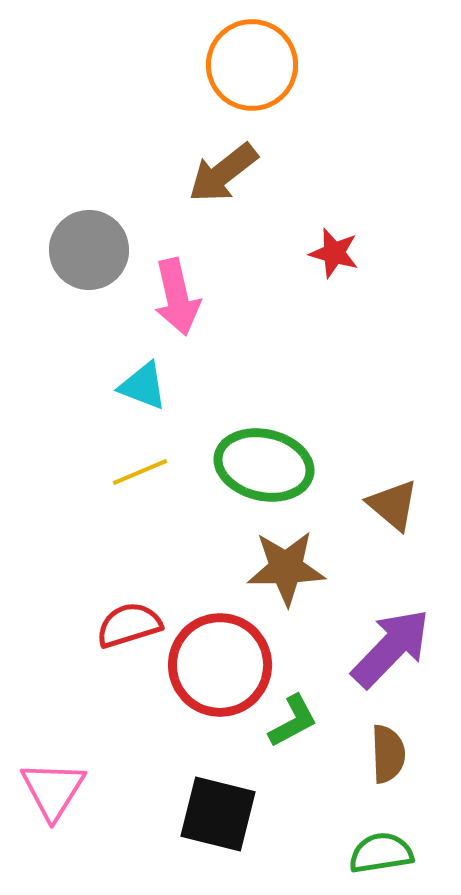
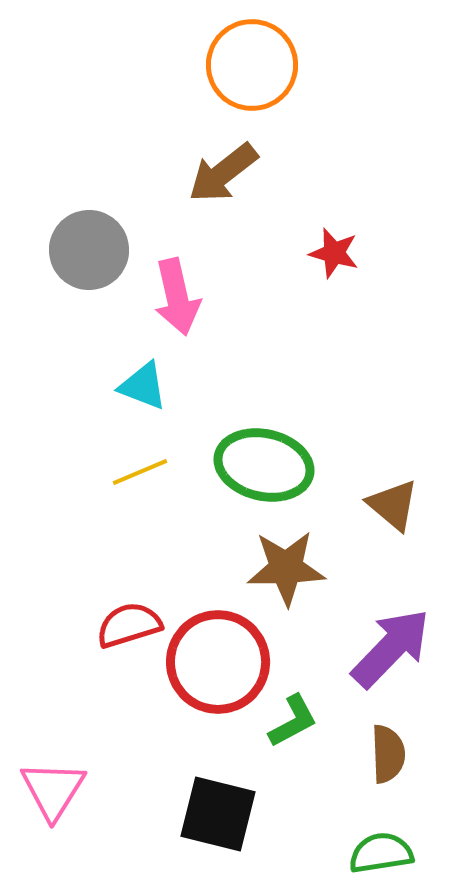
red circle: moved 2 px left, 3 px up
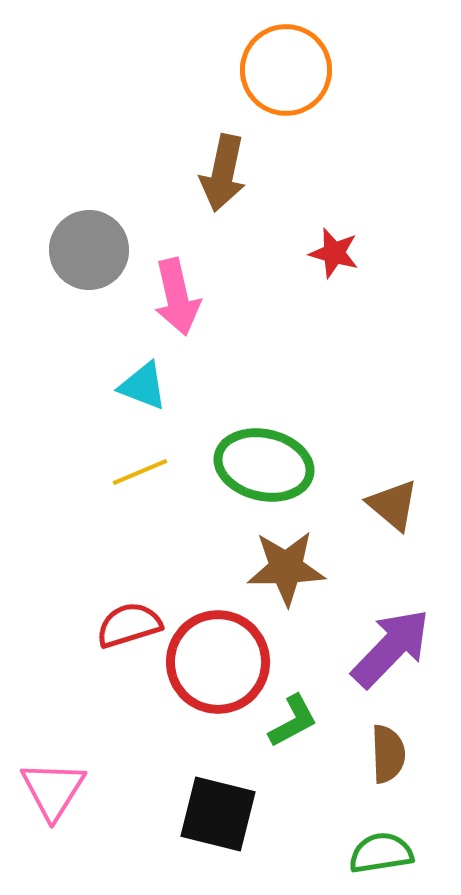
orange circle: moved 34 px right, 5 px down
brown arrow: rotated 40 degrees counterclockwise
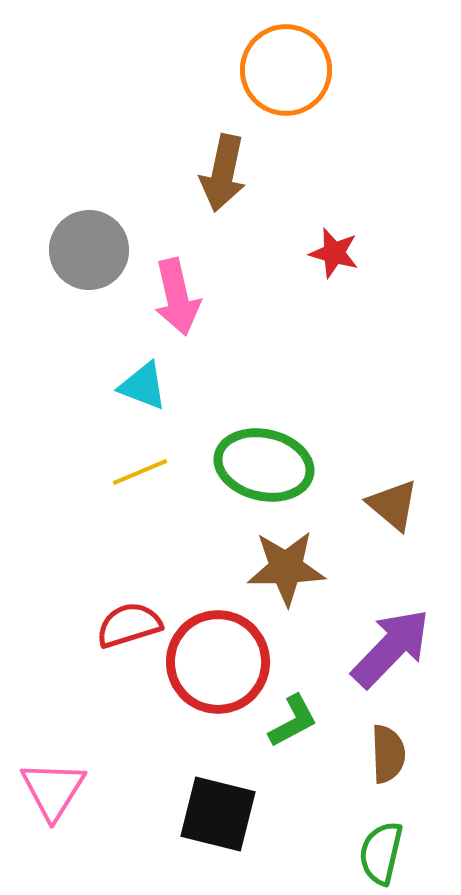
green semicircle: rotated 68 degrees counterclockwise
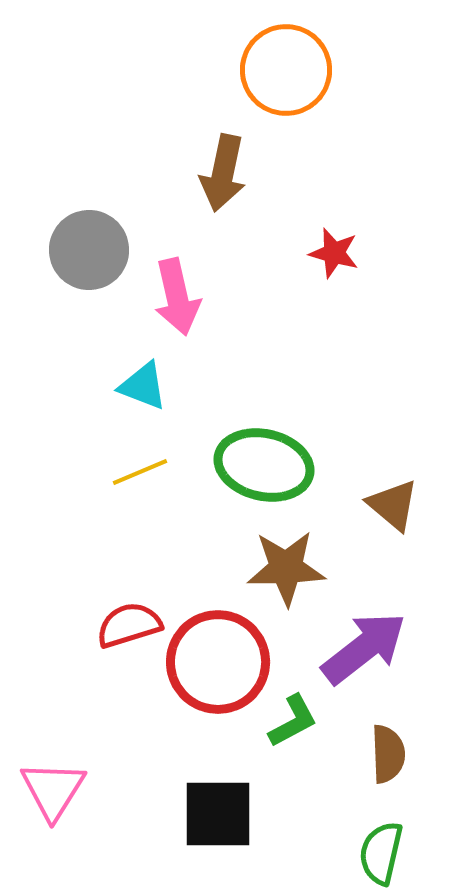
purple arrow: moved 27 px left; rotated 8 degrees clockwise
black square: rotated 14 degrees counterclockwise
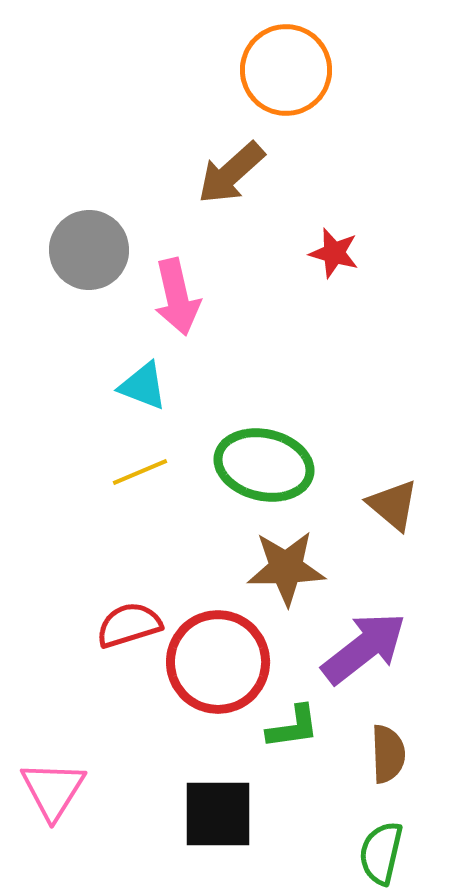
brown arrow: moved 8 px right; rotated 36 degrees clockwise
green L-shape: moved 6 px down; rotated 20 degrees clockwise
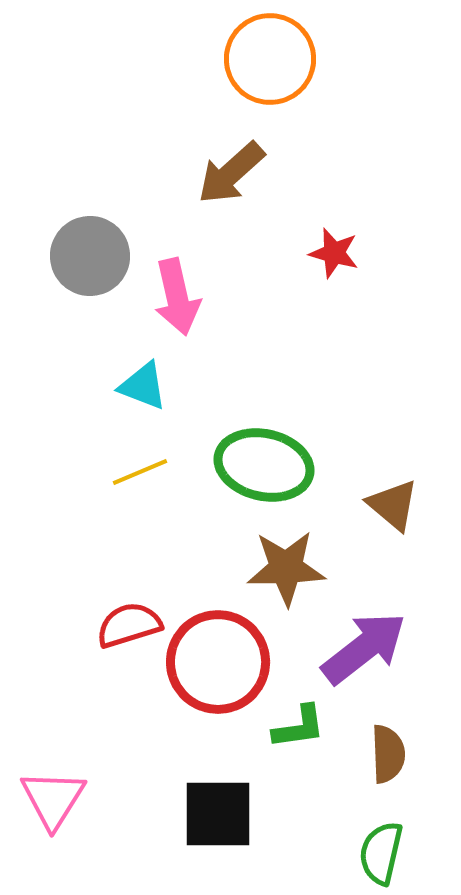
orange circle: moved 16 px left, 11 px up
gray circle: moved 1 px right, 6 px down
green L-shape: moved 6 px right
pink triangle: moved 9 px down
